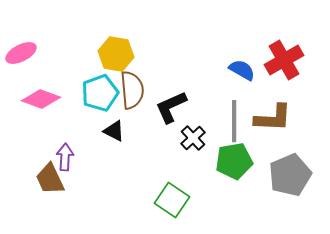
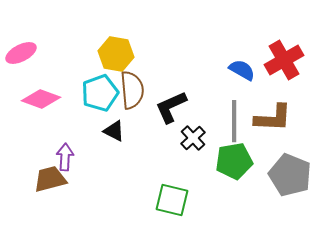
gray pentagon: rotated 27 degrees counterclockwise
brown trapezoid: rotated 100 degrees clockwise
green square: rotated 20 degrees counterclockwise
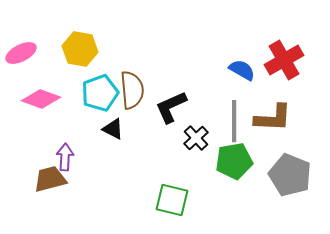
yellow hexagon: moved 36 px left, 5 px up
black triangle: moved 1 px left, 2 px up
black cross: moved 3 px right
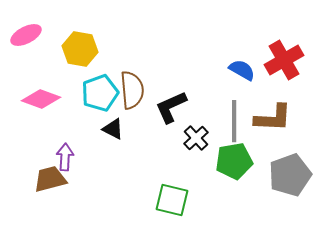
pink ellipse: moved 5 px right, 18 px up
gray pentagon: rotated 30 degrees clockwise
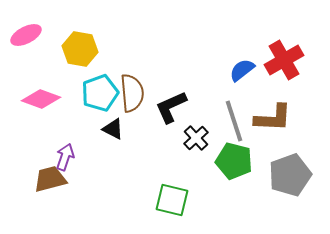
blue semicircle: rotated 68 degrees counterclockwise
brown semicircle: moved 3 px down
gray line: rotated 18 degrees counterclockwise
purple arrow: rotated 16 degrees clockwise
green pentagon: rotated 24 degrees clockwise
